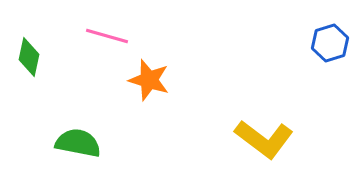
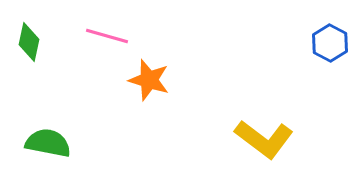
blue hexagon: rotated 15 degrees counterclockwise
green diamond: moved 15 px up
green semicircle: moved 30 px left
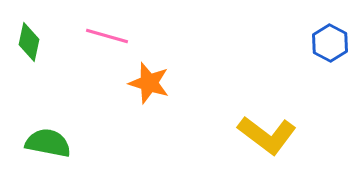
orange star: moved 3 px down
yellow L-shape: moved 3 px right, 4 px up
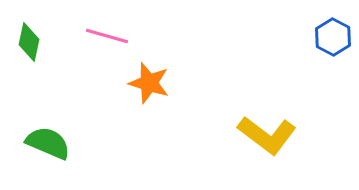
blue hexagon: moved 3 px right, 6 px up
green semicircle: rotated 12 degrees clockwise
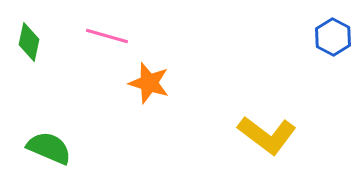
green semicircle: moved 1 px right, 5 px down
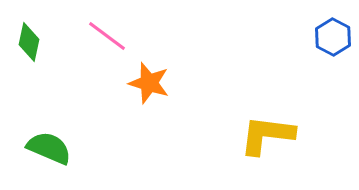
pink line: rotated 21 degrees clockwise
yellow L-shape: rotated 150 degrees clockwise
